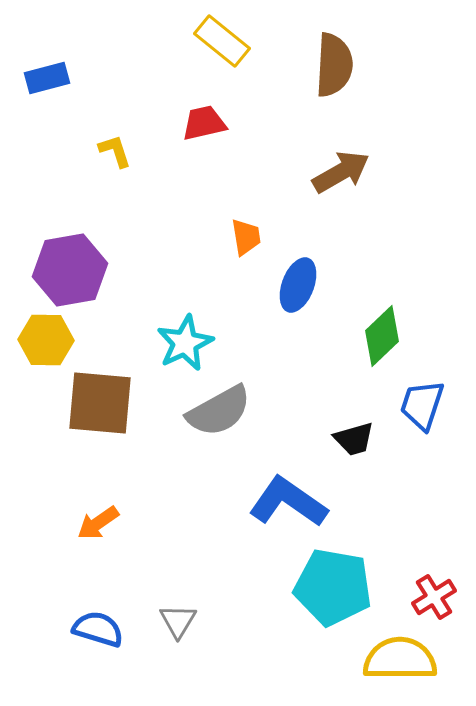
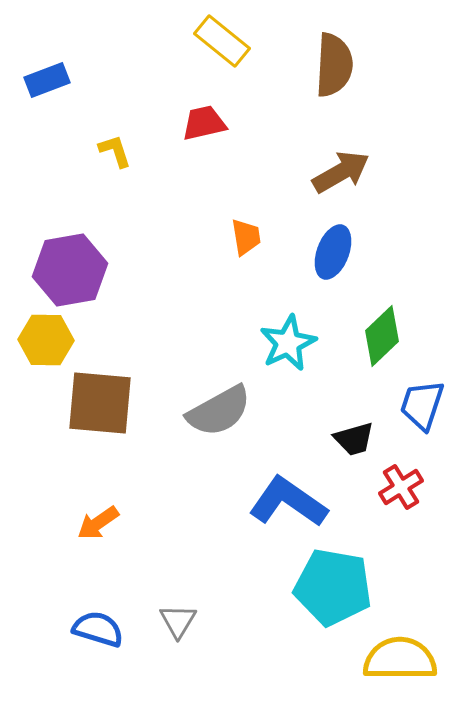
blue rectangle: moved 2 px down; rotated 6 degrees counterclockwise
blue ellipse: moved 35 px right, 33 px up
cyan star: moved 103 px right
red cross: moved 33 px left, 110 px up
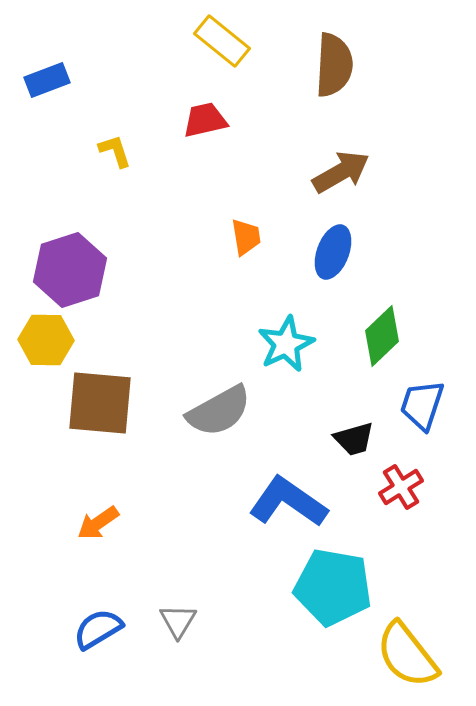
red trapezoid: moved 1 px right, 3 px up
purple hexagon: rotated 8 degrees counterclockwise
cyan star: moved 2 px left, 1 px down
blue semicircle: rotated 48 degrees counterclockwise
yellow semicircle: moved 7 px right, 4 px up; rotated 128 degrees counterclockwise
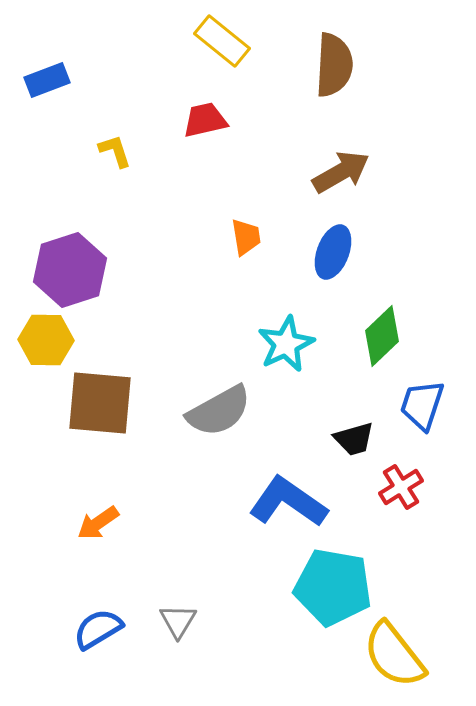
yellow semicircle: moved 13 px left
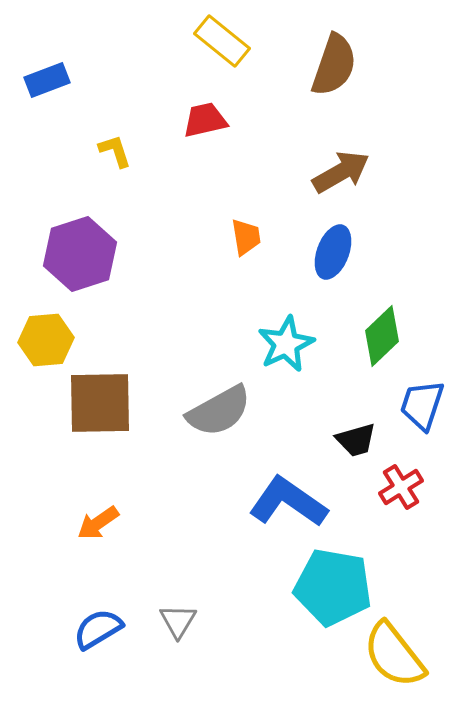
brown semicircle: rotated 16 degrees clockwise
purple hexagon: moved 10 px right, 16 px up
yellow hexagon: rotated 6 degrees counterclockwise
brown square: rotated 6 degrees counterclockwise
black trapezoid: moved 2 px right, 1 px down
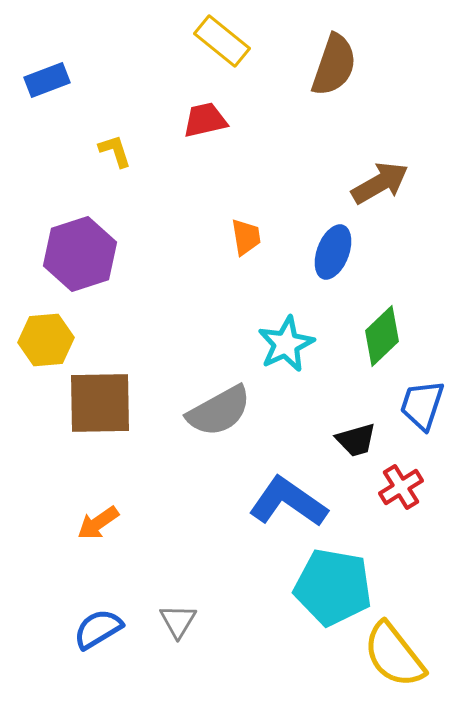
brown arrow: moved 39 px right, 11 px down
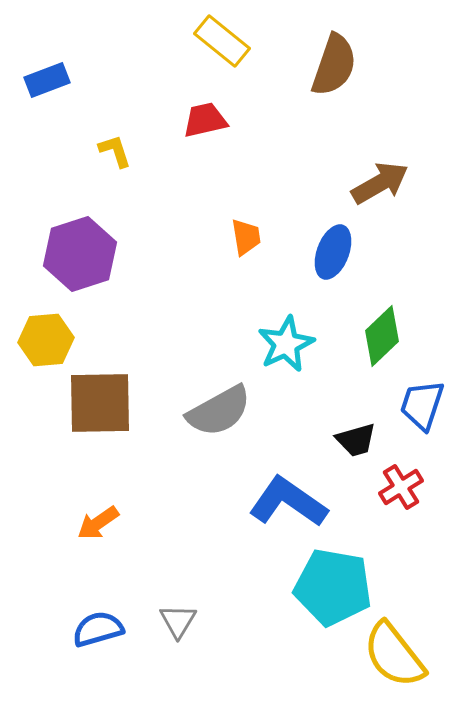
blue semicircle: rotated 15 degrees clockwise
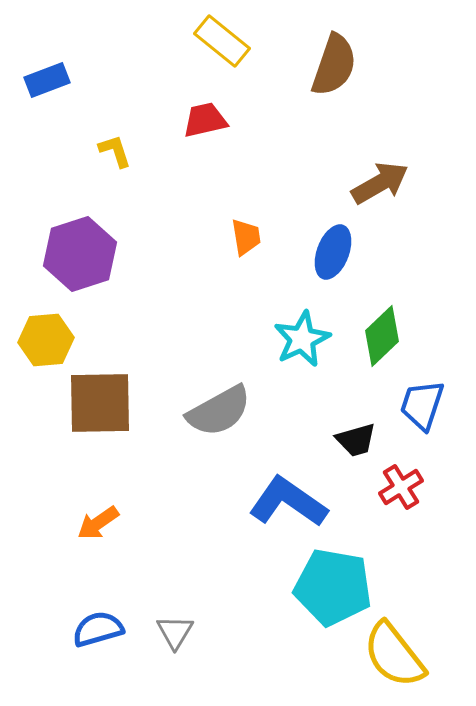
cyan star: moved 16 px right, 5 px up
gray triangle: moved 3 px left, 11 px down
